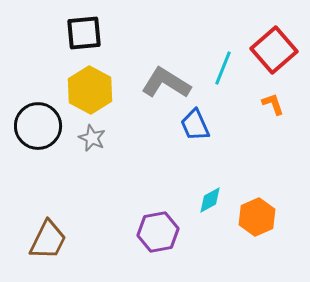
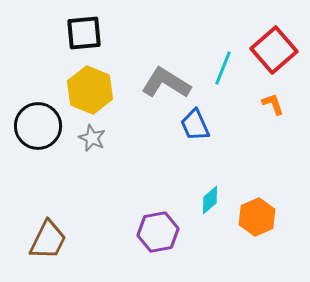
yellow hexagon: rotated 6 degrees counterclockwise
cyan diamond: rotated 12 degrees counterclockwise
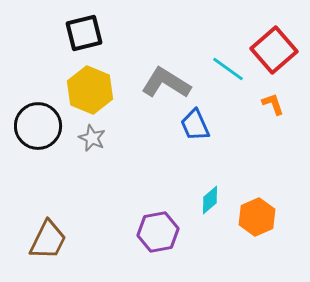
black square: rotated 9 degrees counterclockwise
cyan line: moved 5 px right, 1 px down; rotated 76 degrees counterclockwise
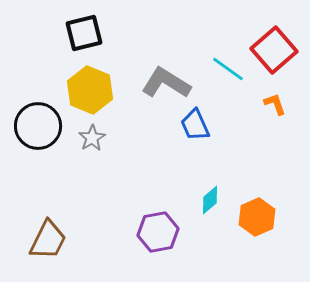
orange L-shape: moved 2 px right
gray star: rotated 16 degrees clockwise
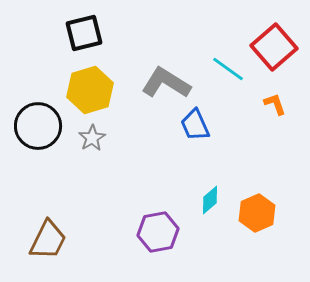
red square: moved 3 px up
yellow hexagon: rotated 21 degrees clockwise
orange hexagon: moved 4 px up
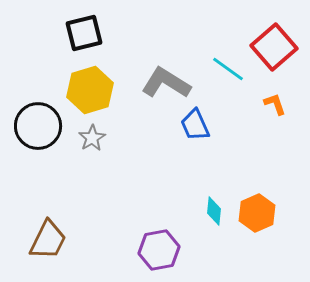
cyan diamond: moved 4 px right, 11 px down; rotated 44 degrees counterclockwise
purple hexagon: moved 1 px right, 18 px down
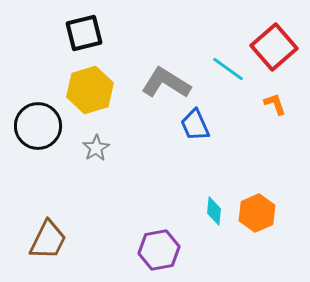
gray star: moved 4 px right, 10 px down
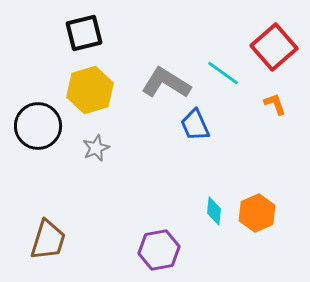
cyan line: moved 5 px left, 4 px down
gray star: rotated 8 degrees clockwise
brown trapezoid: rotated 9 degrees counterclockwise
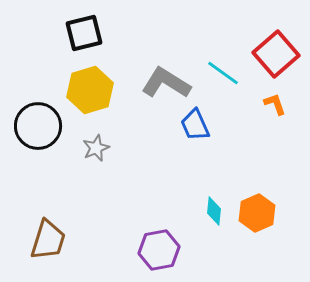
red square: moved 2 px right, 7 px down
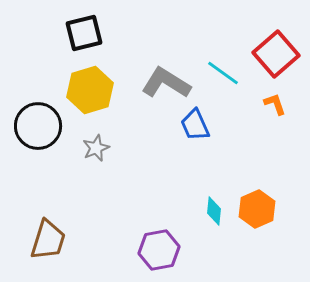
orange hexagon: moved 4 px up
